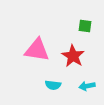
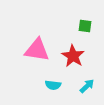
cyan arrow: rotated 147 degrees clockwise
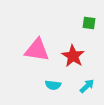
green square: moved 4 px right, 3 px up
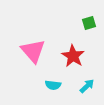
green square: rotated 24 degrees counterclockwise
pink triangle: moved 4 px left, 1 px down; rotated 40 degrees clockwise
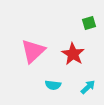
pink triangle: rotated 28 degrees clockwise
red star: moved 2 px up
cyan arrow: moved 1 px right, 1 px down
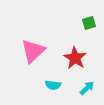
red star: moved 2 px right, 4 px down
cyan arrow: moved 1 px left, 1 px down
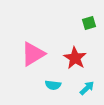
pink triangle: moved 3 px down; rotated 12 degrees clockwise
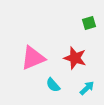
pink triangle: moved 4 px down; rotated 8 degrees clockwise
red star: rotated 15 degrees counterclockwise
cyan semicircle: rotated 42 degrees clockwise
